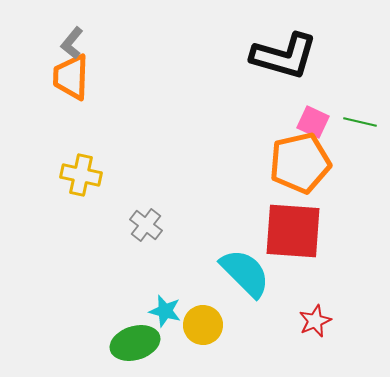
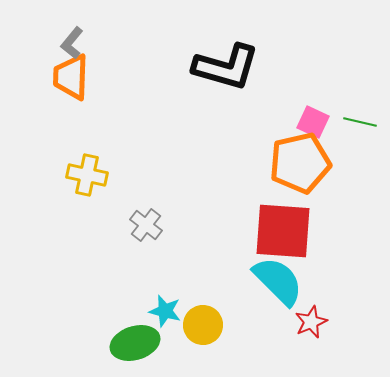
black L-shape: moved 58 px left, 11 px down
yellow cross: moved 6 px right
red square: moved 10 px left
cyan semicircle: moved 33 px right, 8 px down
red star: moved 4 px left, 1 px down
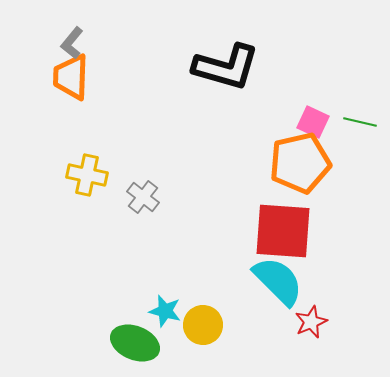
gray cross: moved 3 px left, 28 px up
green ellipse: rotated 39 degrees clockwise
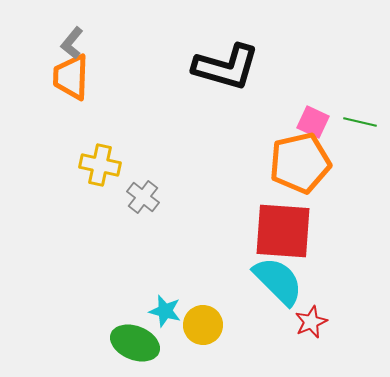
yellow cross: moved 13 px right, 10 px up
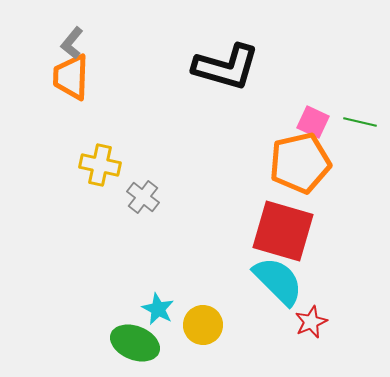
red square: rotated 12 degrees clockwise
cyan star: moved 7 px left, 2 px up; rotated 12 degrees clockwise
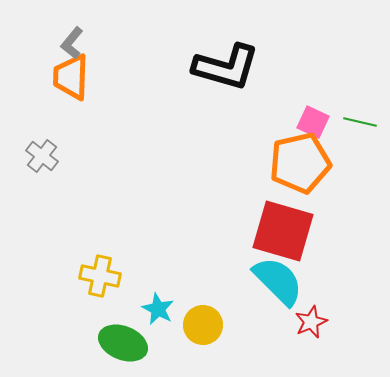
yellow cross: moved 111 px down
gray cross: moved 101 px left, 41 px up
green ellipse: moved 12 px left
